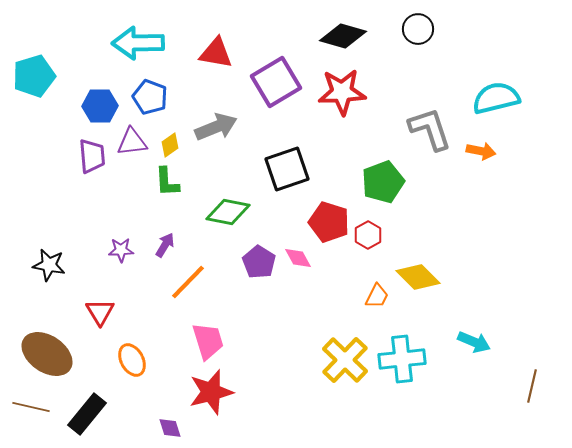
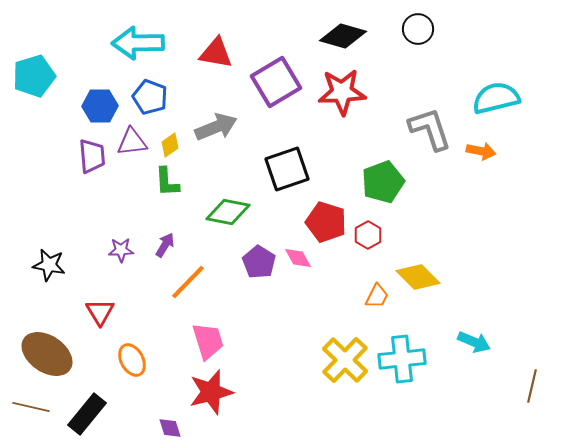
red pentagon at (329, 222): moved 3 px left
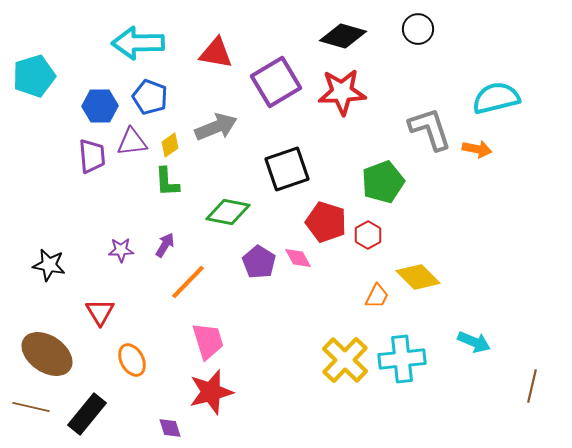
orange arrow at (481, 151): moved 4 px left, 2 px up
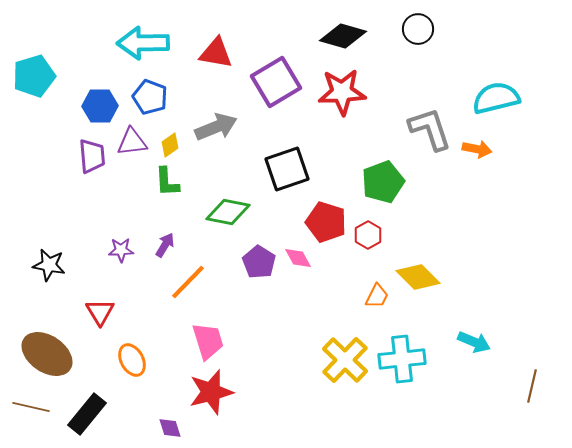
cyan arrow at (138, 43): moved 5 px right
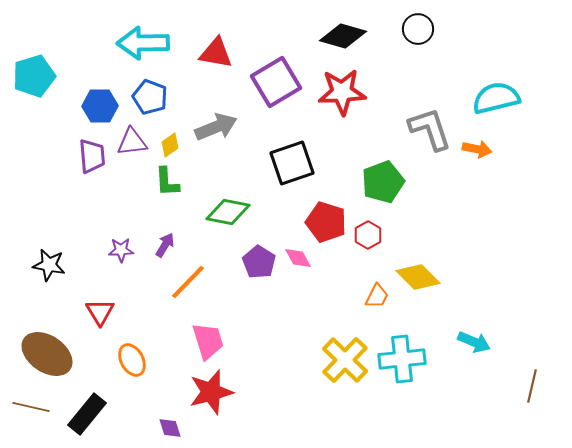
black square at (287, 169): moved 5 px right, 6 px up
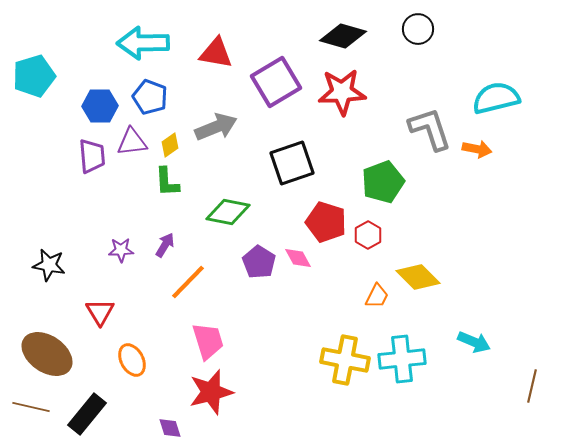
yellow cross at (345, 360): rotated 33 degrees counterclockwise
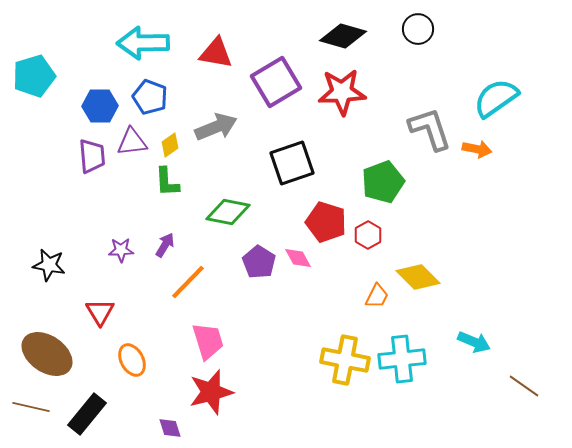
cyan semicircle at (496, 98): rotated 21 degrees counterclockwise
brown line at (532, 386): moved 8 px left; rotated 68 degrees counterclockwise
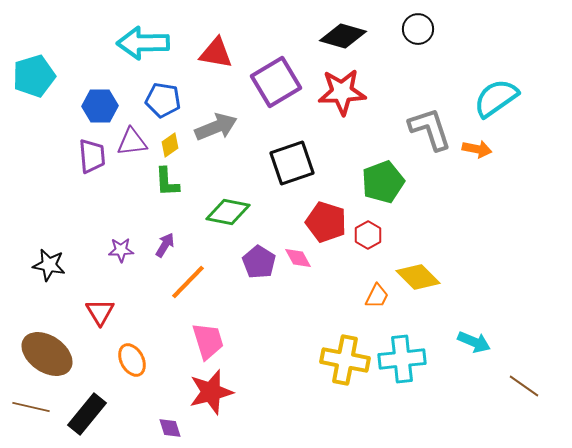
blue pentagon at (150, 97): moved 13 px right, 3 px down; rotated 12 degrees counterclockwise
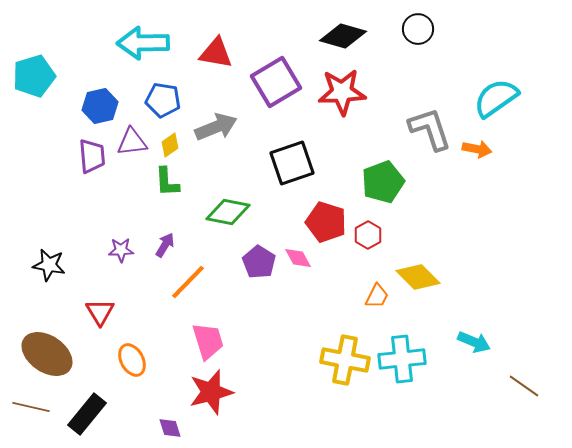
blue hexagon at (100, 106): rotated 12 degrees counterclockwise
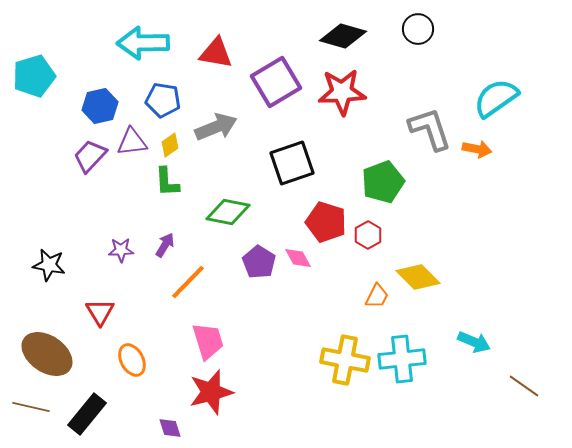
purple trapezoid at (92, 156): moved 2 px left; rotated 132 degrees counterclockwise
